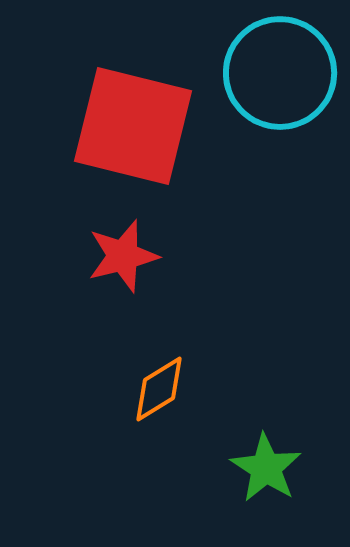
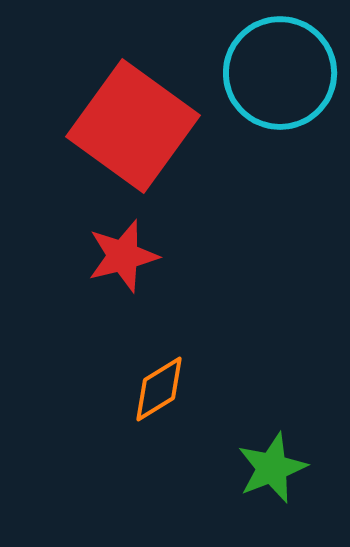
red square: rotated 22 degrees clockwise
green star: moved 6 px right; rotated 18 degrees clockwise
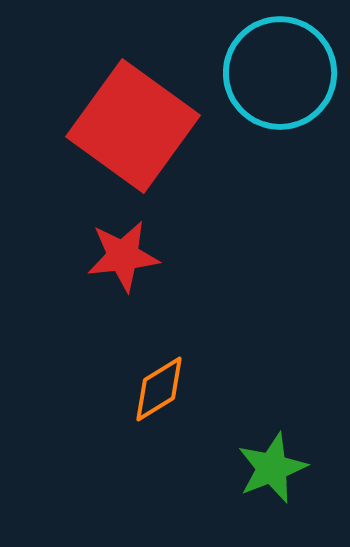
red star: rotated 8 degrees clockwise
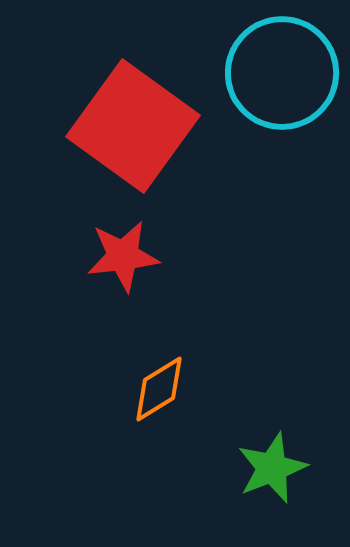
cyan circle: moved 2 px right
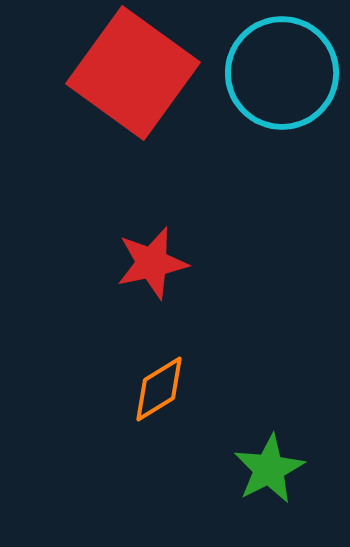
red square: moved 53 px up
red star: moved 29 px right, 7 px down; rotated 6 degrees counterclockwise
green star: moved 3 px left, 1 px down; rotated 6 degrees counterclockwise
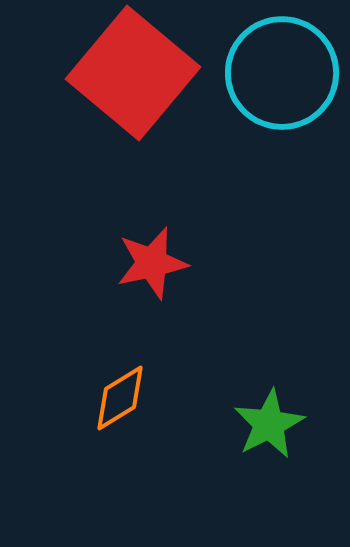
red square: rotated 4 degrees clockwise
orange diamond: moved 39 px left, 9 px down
green star: moved 45 px up
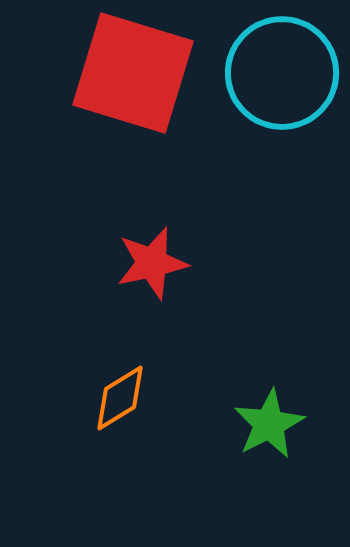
red square: rotated 23 degrees counterclockwise
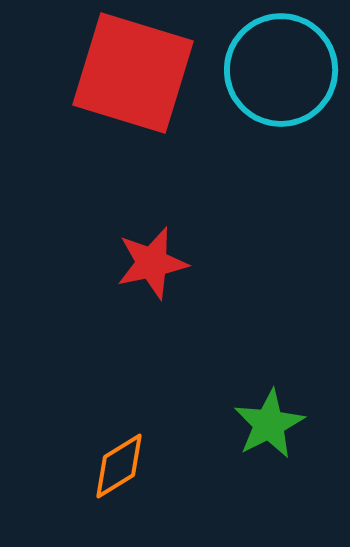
cyan circle: moved 1 px left, 3 px up
orange diamond: moved 1 px left, 68 px down
